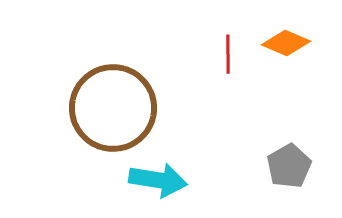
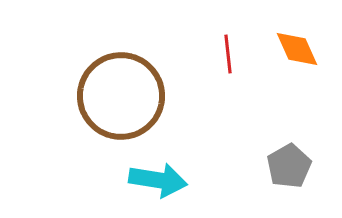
orange diamond: moved 11 px right, 6 px down; rotated 42 degrees clockwise
red line: rotated 6 degrees counterclockwise
brown circle: moved 8 px right, 12 px up
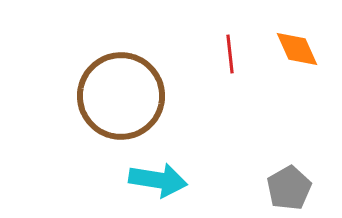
red line: moved 2 px right
gray pentagon: moved 22 px down
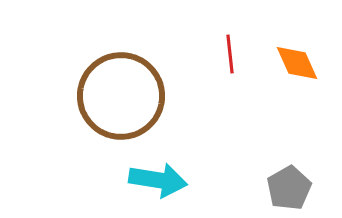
orange diamond: moved 14 px down
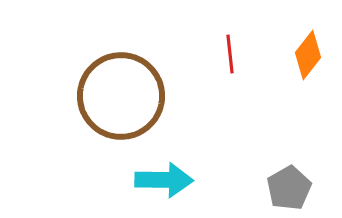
orange diamond: moved 11 px right, 8 px up; rotated 63 degrees clockwise
cyan arrow: moved 6 px right; rotated 8 degrees counterclockwise
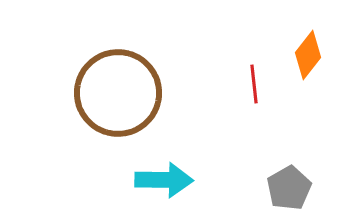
red line: moved 24 px right, 30 px down
brown circle: moved 3 px left, 3 px up
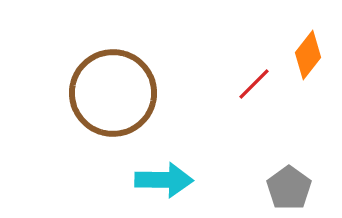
red line: rotated 51 degrees clockwise
brown circle: moved 5 px left
gray pentagon: rotated 6 degrees counterclockwise
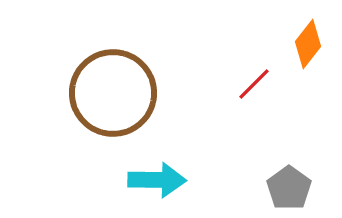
orange diamond: moved 11 px up
cyan arrow: moved 7 px left
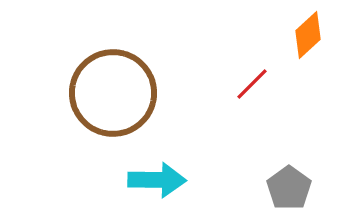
orange diamond: moved 9 px up; rotated 9 degrees clockwise
red line: moved 2 px left
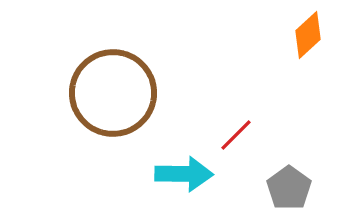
red line: moved 16 px left, 51 px down
cyan arrow: moved 27 px right, 6 px up
